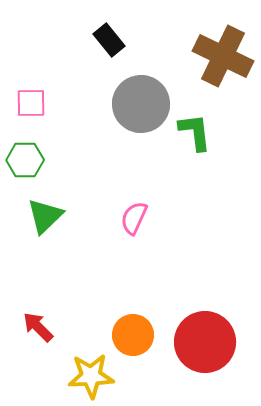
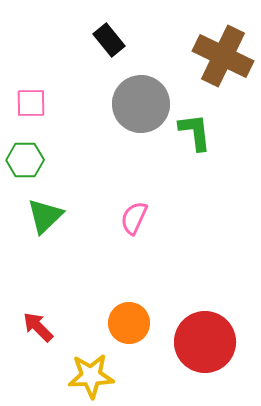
orange circle: moved 4 px left, 12 px up
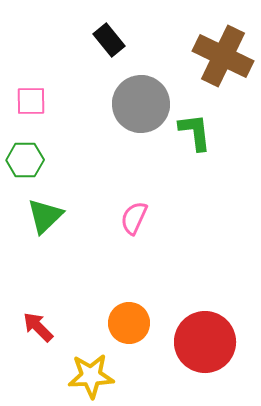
pink square: moved 2 px up
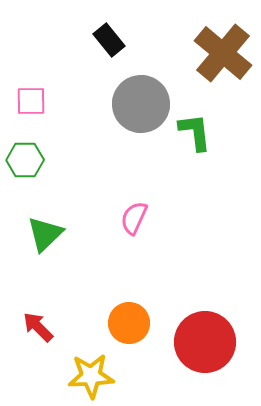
brown cross: moved 3 px up; rotated 14 degrees clockwise
green triangle: moved 18 px down
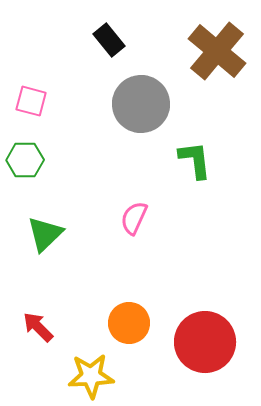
brown cross: moved 6 px left, 2 px up
pink square: rotated 16 degrees clockwise
green L-shape: moved 28 px down
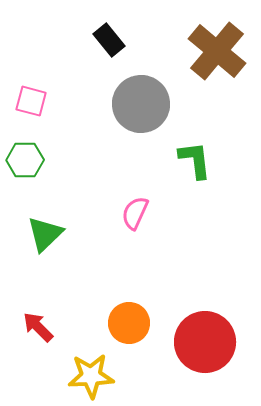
pink semicircle: moved 1 px right, 5 px up
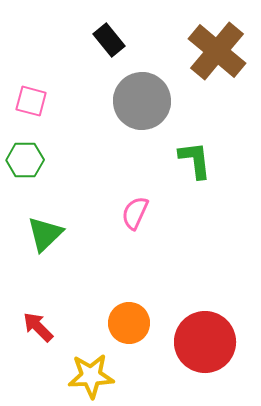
gray circle: moved 1 px right, 3 px up
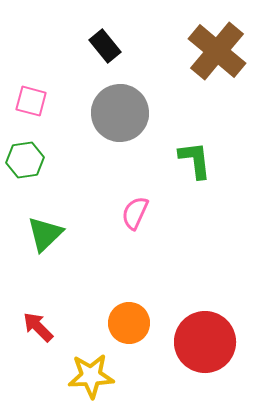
black rectangle: moved 4 px left, 6 px down
gray circle: moved 22 px left, 12 px down
green hexagon: rotated 9 degrees counterclockwise
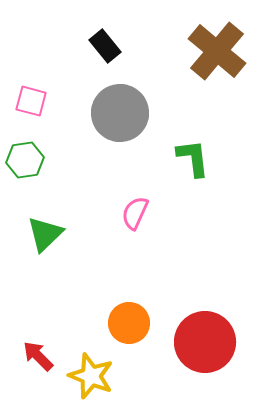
green L-shape: moved 2 px left, 2 px up
red arrow: moved 29 px down
yellow star: rotated 24 degrees clockwise
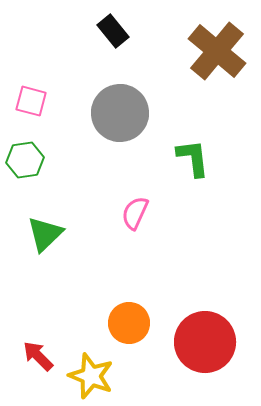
black rectangle: moved 8 px right, 15 px up
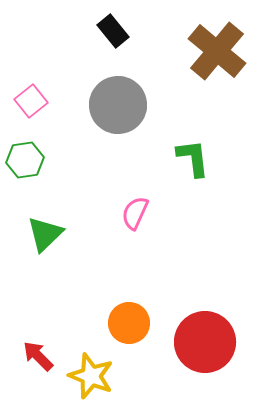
pink square: rotated 36 degrees clockwise
gray circle: moved 2 px left, 8 px up
